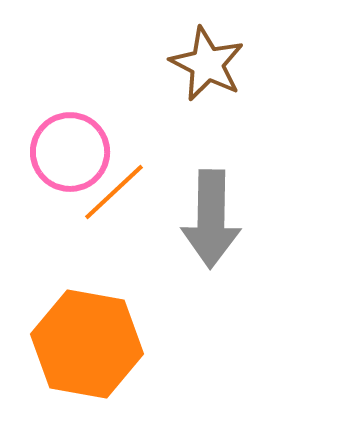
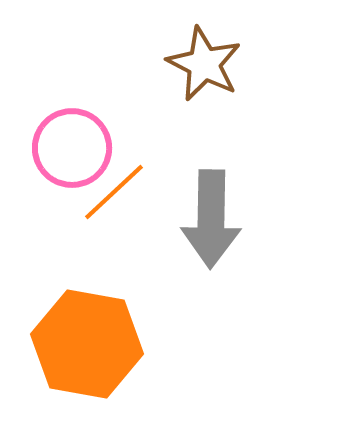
brown star: moved 3 px left
pink circle: moved 2 px right, 4 px up
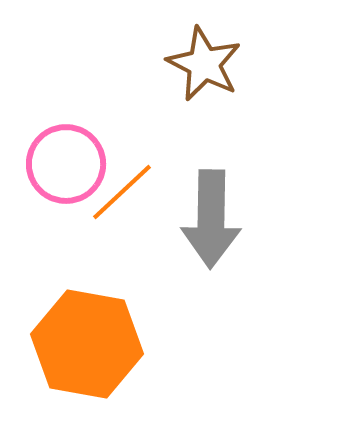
pink circle: moved 6 px left, 16 px down
orange line: moved 8 px right
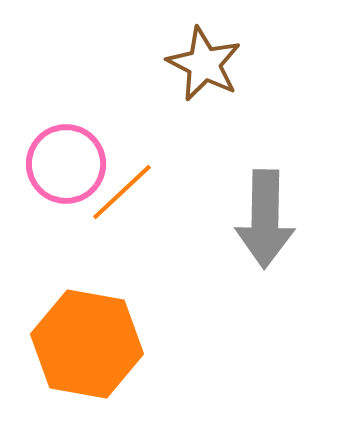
gray arrow: moved 54 px right
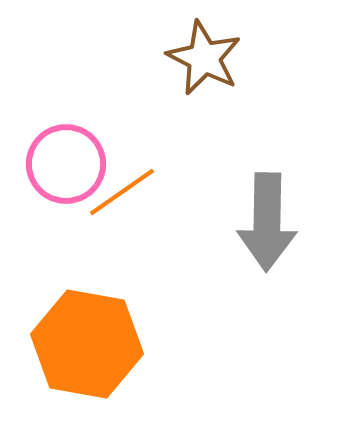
brown star: moved 6 px up
orange line: rotated 8 degrees clockwise
gray arrow: moved 2 px right, 3 px down
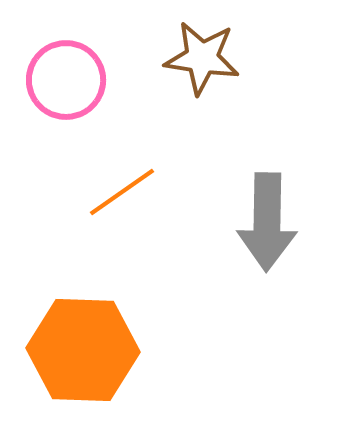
brown star: moved 2 px left; rotated 18 degrees counterclockwise
pink circle: moved 84 px up
orange hexagon: moved 4 px left, 6 px down; rotated 8 degrees counterclockwise
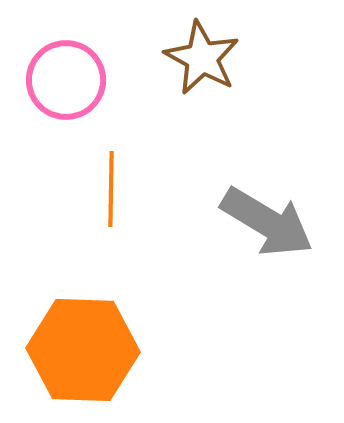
brown star: rotated 20 degrees clockwise
orange line: moved 11 px left, 3 px up; rotated 54 degrees counterclockwise
gray arrow: rotated 60 degrees counterclockwise
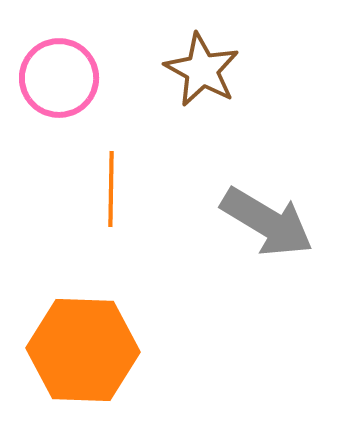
brown star: moved 12 px down
pink circle: moved 7 px left, 2 px up
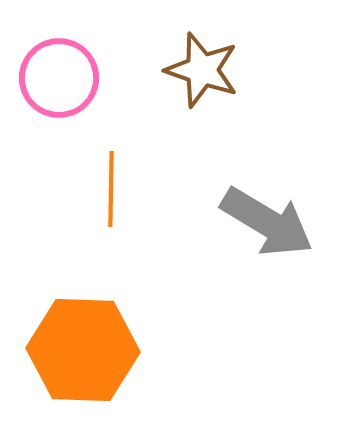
brown star: rotated 10 degrees counterclockwise
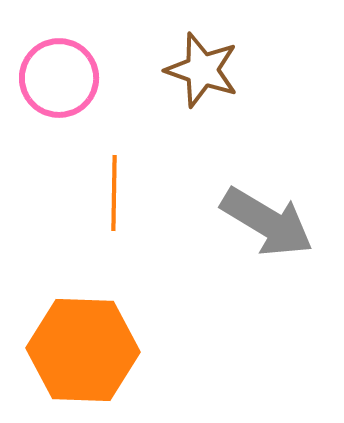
orange line: moved 3 px right, 4 px down
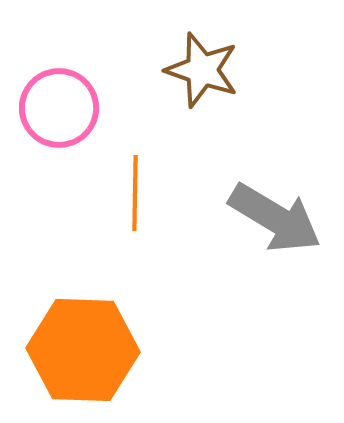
pink circle: moved 30 px down
orange line: moved 21 px right
gray arrow: moved 8 px right, 4 px up
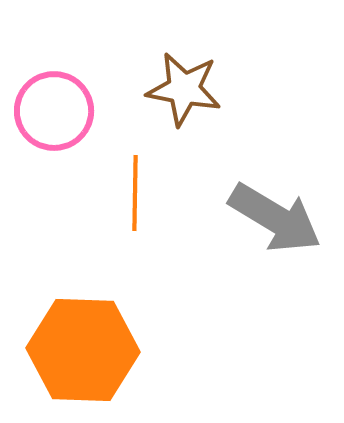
brown star: moved 18 px left, 19 px down; rotated 8 degrees counterclockwise
pink circle: moved 5 px left, 3 px down
